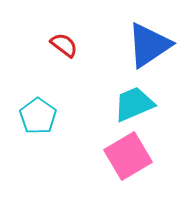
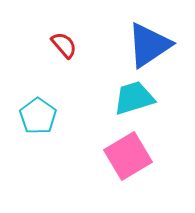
red semicircle: rotated 12 degrees clockwise
cyan trapezoid: moved 6 px up; rotated 6 degrees clockwise
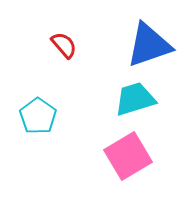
blue triangle: rotated 15 degrees clockwise
cyan trapezoid: moved 1 px right, 1 px down
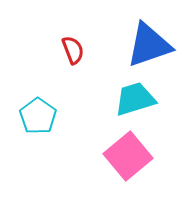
red semicircle: moved 9 px right, 5 px down; rotated 20 degrees clockwise
pink square: rotated 9 degrees counterclockwise
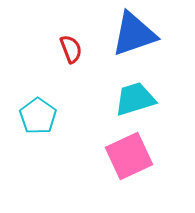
blue triangle: moved 15 px left, 11 px up
red semicircle: moved 2 px left, 1 px up
pink square: moved 1 px right; rotated 15 degrees clockwise
